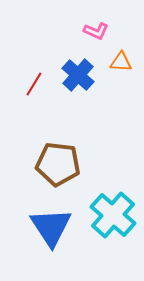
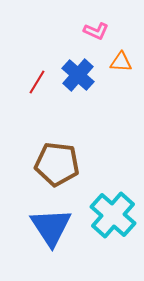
red line: moved 3 px right, 2 px up
brown pentagon: moved 1 px left
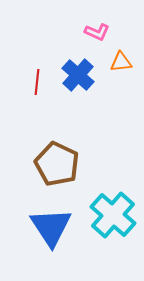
pink L-shape: moved 1 px right, 1 px down
orange triangle: rotated 10 degrees counterclockwise
red line: rotated 25 degrees counterclockwise
brown pentagon: rotated 18 degrees clockwise
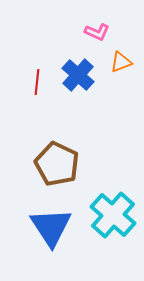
orange triangle: rotated 15 degrees counterclockwise
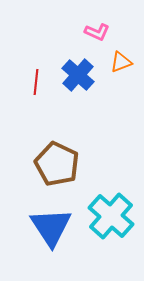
red line: moved 1 px left
cyan cross: moved 2 px left, 1 px down
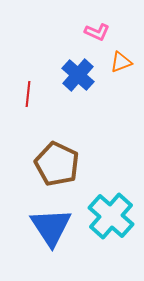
red line: moved 8 px left, 12 px down
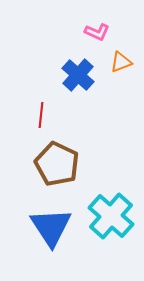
red line: moved 13 px right, 21 px down
